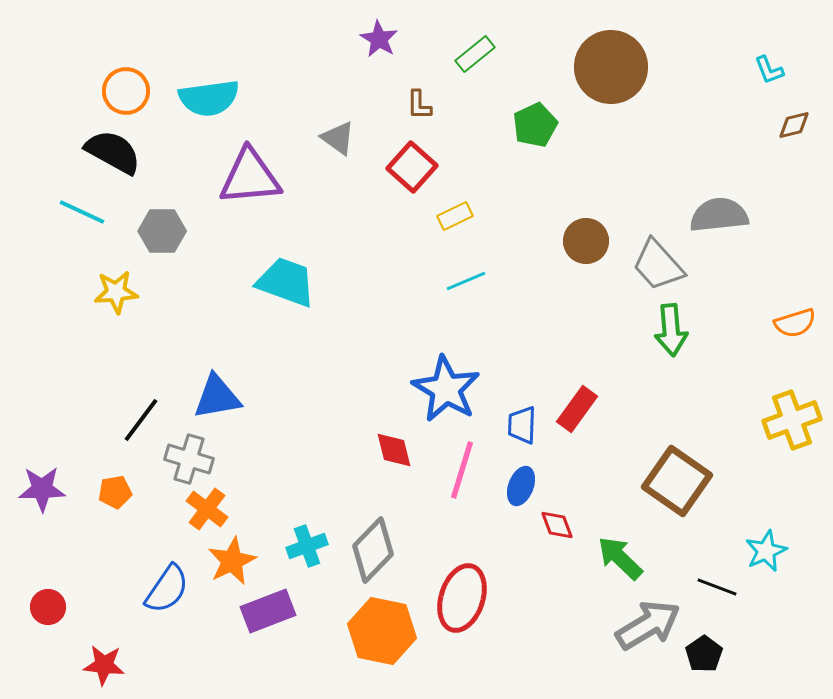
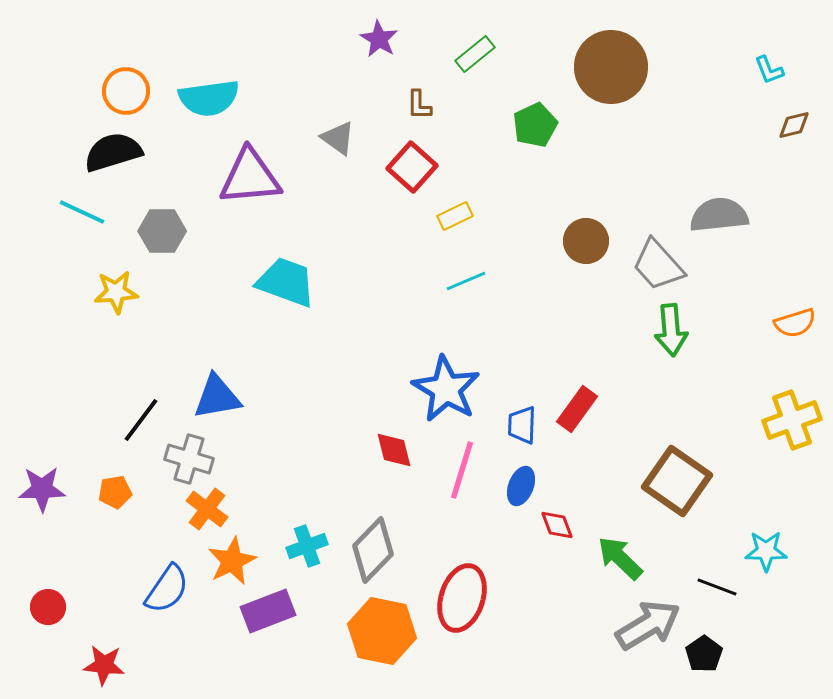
black semicircle at (113, 152): rotated 46 degrees counterclockwise
cyan star at (766, 551): rotated 24 degrees clockwise
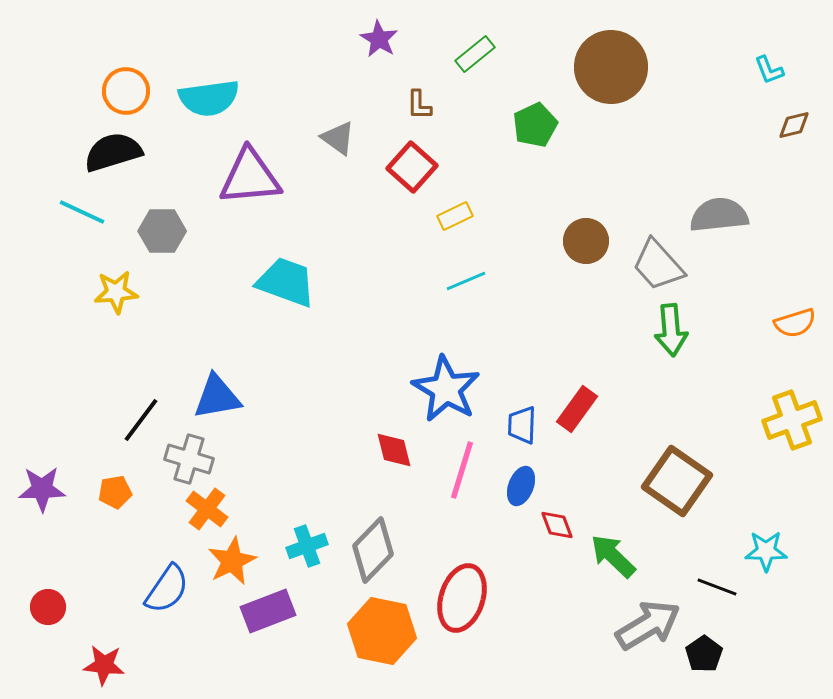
green arrow at (620, 558): moved 7 px left, 2 px up
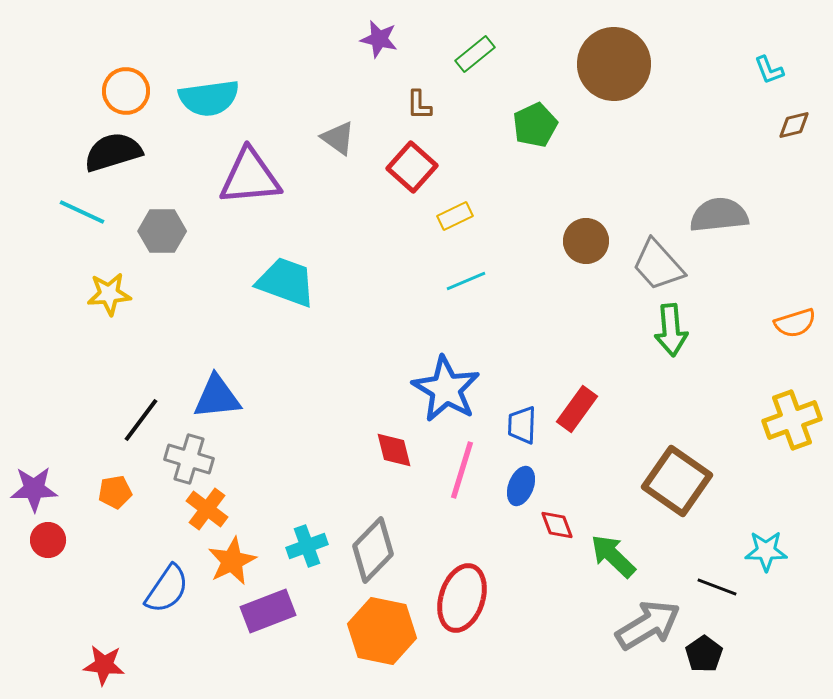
purple star at (379, 39): rotated 18 degrees counterclockwise
brown circle at (611, 67): moved 3 px right, 3 px up
yellow star at (116, 292): moved 7 px left, 2 px down
blue triangle at (217, 397): rotated 4 degrees clockwise
purple star at (42, 489): moved 8 px left
red circle at (48, 607): moved 67 px up
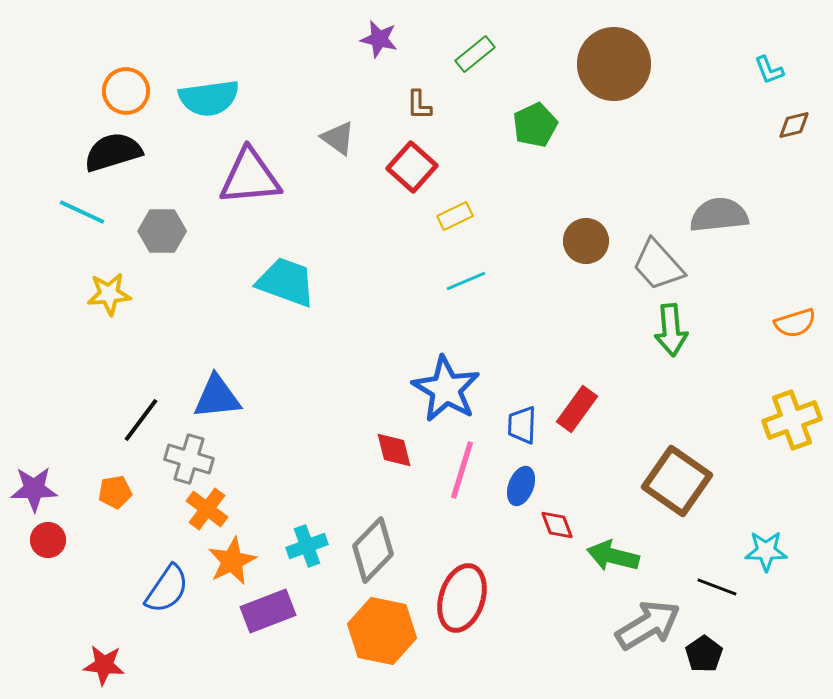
green arrow at (613, 556): rotated 30 degrees counterclockwise
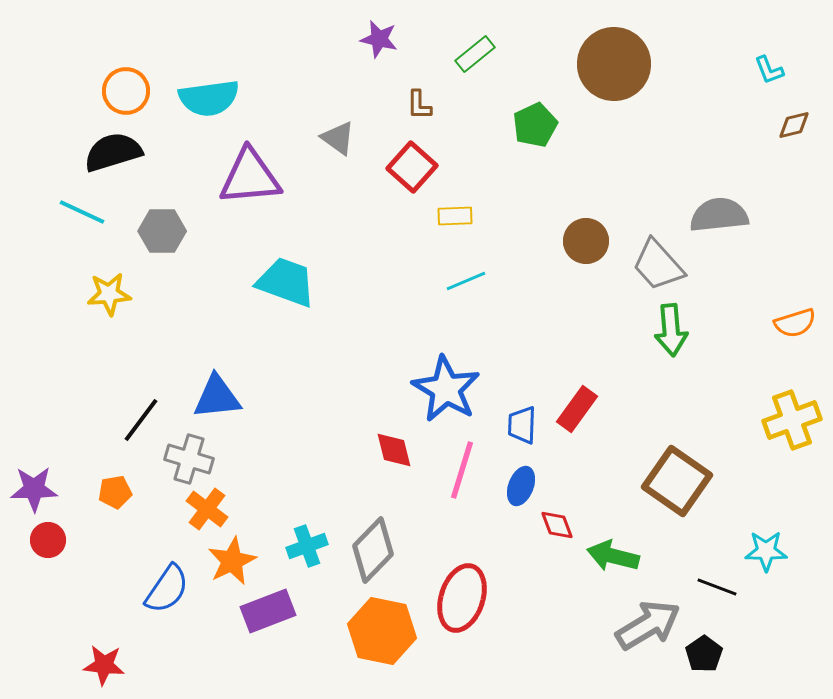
yellow rectangle at (455, 216): rotated 24 degrees clockwise
